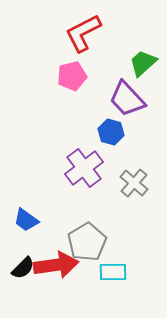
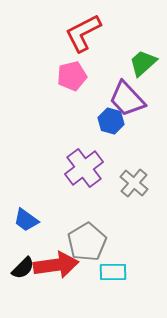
blue hexagon: moved 11 px up
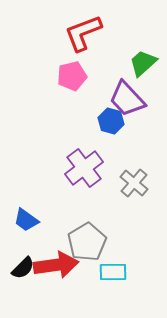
red L-shape: rotated 6 degrees clockwise
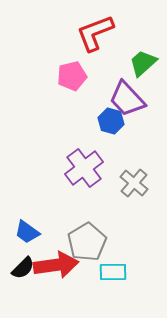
red L-shape: moved 12 px right
blue trapezoid: moved 1 px right, 12 px down
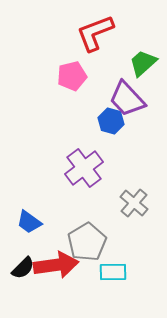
gray cross: moved 20 px down
blue trapezoid: moved 2 px right, 10 px up
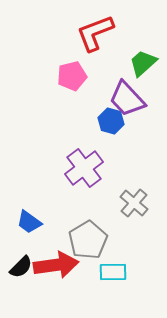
gray pentagon: moved 1 px right, 2 px up
black semicircle: moved 2 px left, 1 px up
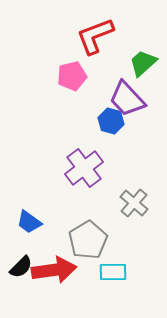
red L-shape: moved 3 px down
red arrow: moved 2 px left, 5 px down
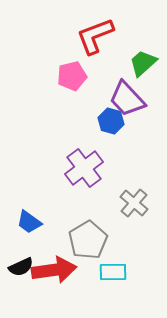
black semicircle: rotated 20 degrees clockwise
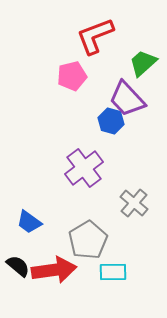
black semicircle: moved 3 px left, 1 px up; rotated 115 degrees counterclockwise
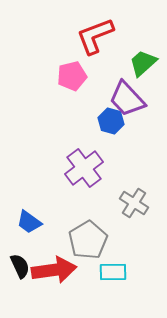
gray cross: rotated 8 degrees counterclockwise
black semicircle: moved 2 px right; rotated 25 degrees clockwise
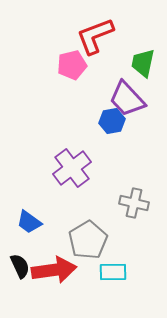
green trapezoid: rotated 36 degrees counterclockwise
pink pentagon: moved 11 px up
blue hexagon: moved 1 px right; rotated 25 degrees counterclockwise
purple cross: moved 12 px left
gray cross: rotated 20 degrees counterclockwise
